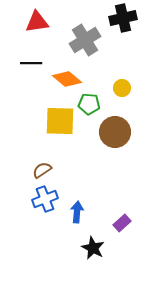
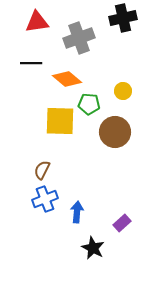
gray cross: moved 6 px left, 2 px up; rotated 12 degrees clockwise
yellow circle: moved 1 px right, 3 px down
brown semicircle: rotated 30 degrees counterclockwise
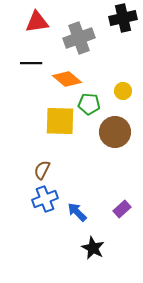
blue arrow: rotated 50 degrees counterclockwise
purple rectangle: moved 14 px up
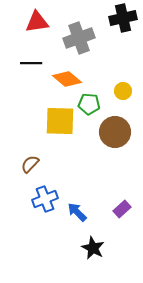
brown semicircle: moved 12 px left, 6 px up; rotated 18 degrees clockwise
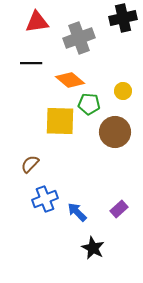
orange diamond: moved 3 px right, 1 px down
purple rectangle: moved 3 px left
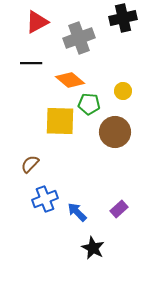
red triangle: rotated 20 degrees counterclockwise
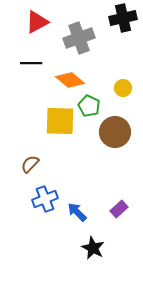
yellow circle: moved 3 px up
green pentagon: moved 2 px down; rotated 20 degrees clockwise
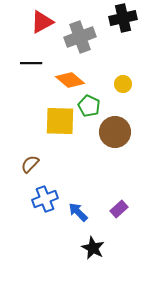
red triangle: moved 5 px right
gray cross: moved 1 px right, 1 px up
yellow circle: moved 4 px up
blue arrow: moved 1 px right
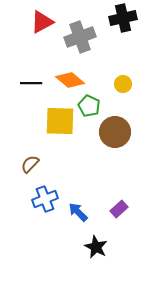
black line: moved 20 px down
black star: moved 3 px right, 1 px up
